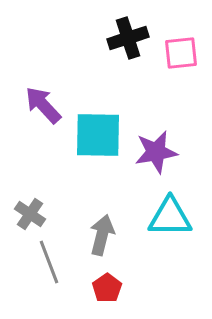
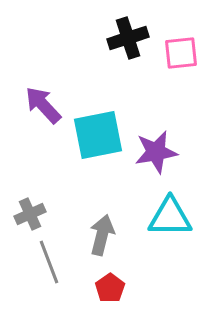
cyan square: rotated 12 degrees counterclockwise
gray cross: rotated 32 degrees clockwise
red pentagon: moved 3 px right
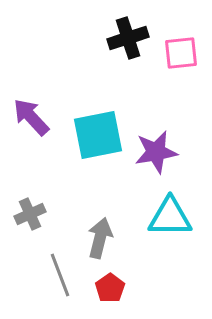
purple arrow: moved 12 px left, 12 px down
gray arrow: moved 2 px left, 3 px down
gray line: moved 11 px right, 13 px down
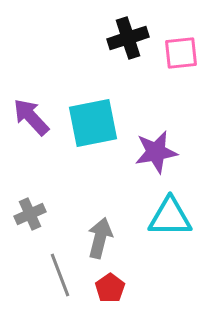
cyan square: moved 5 px left, 12 px up
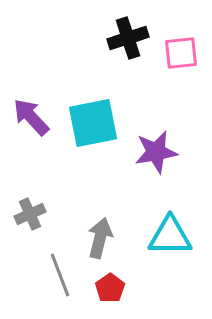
cyan triangle: moved 19 px down
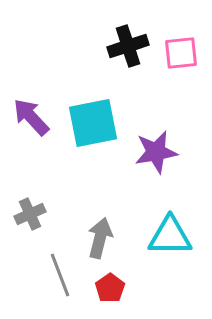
black cross: moved 8 px down
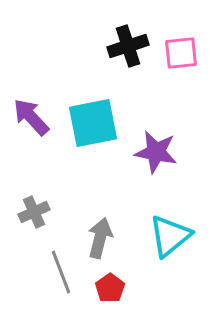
purple star: rotated 21 degrees clockwise
gray cross: moved 4 px right, 2 px up
cyan triangle: rotated 39 degrees counterclockwise
gray line: moved 1 px right, 3 px up
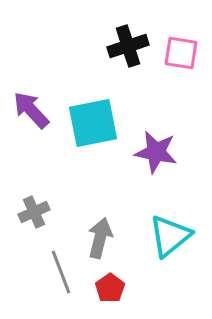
pink square: rotated 15 degrees clockwise
purple arrow: moved 7 px up
